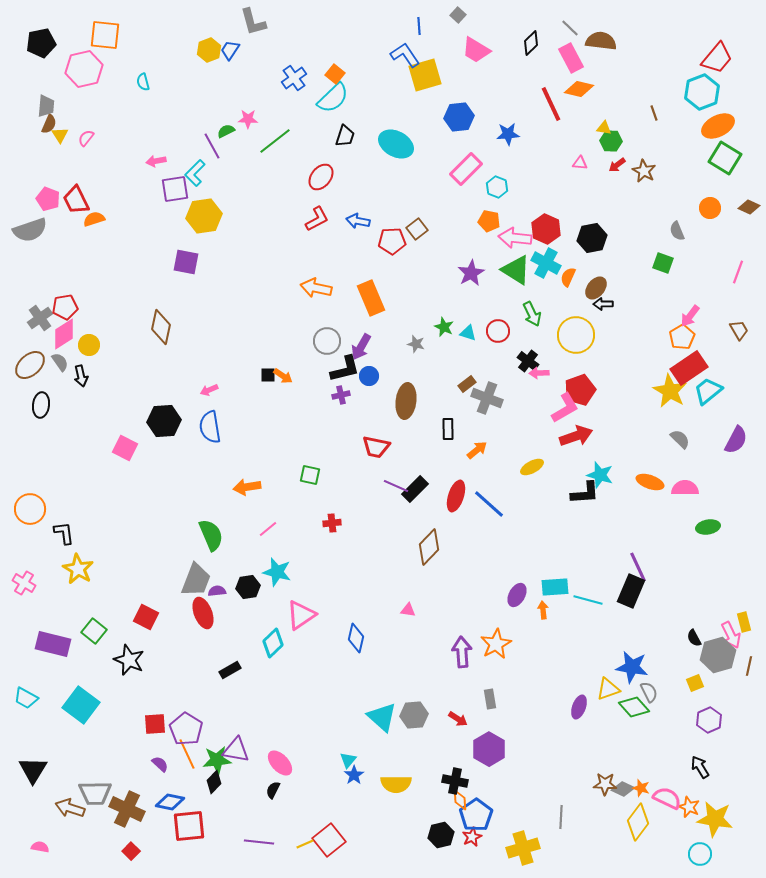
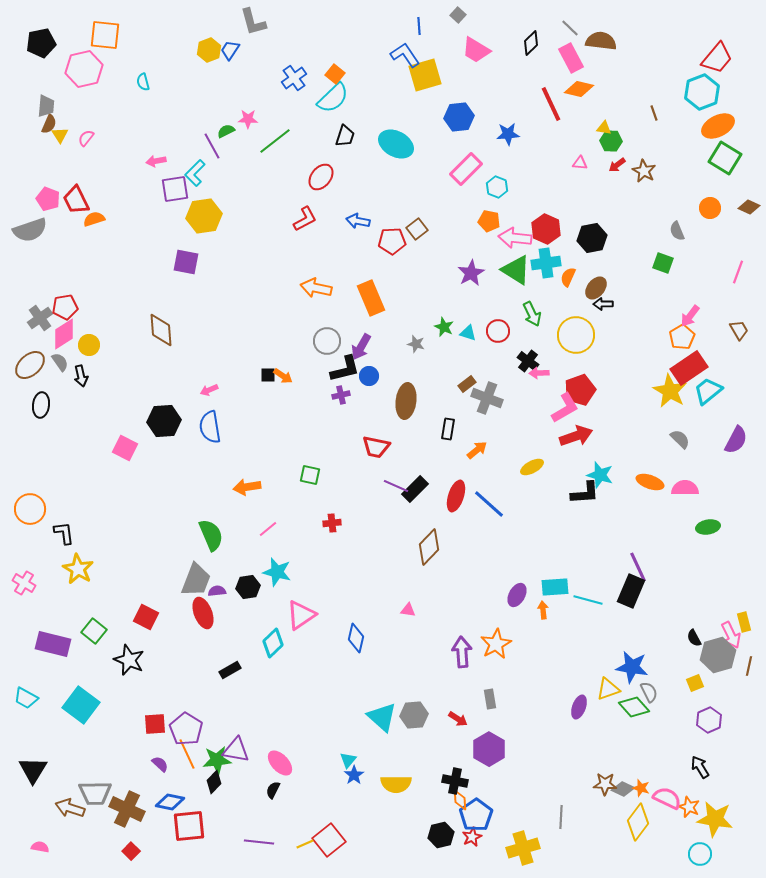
red L-shape at (317, 219): moved 12 px left
cyan cross at (546, 263): rotated 36 degrees counterclockwise
brown diamond at (161, 327): moved 3 px down; rotated 16 degrees counterclockwise
black rectangle at (448, 429): rotated 10 degrees clockwise
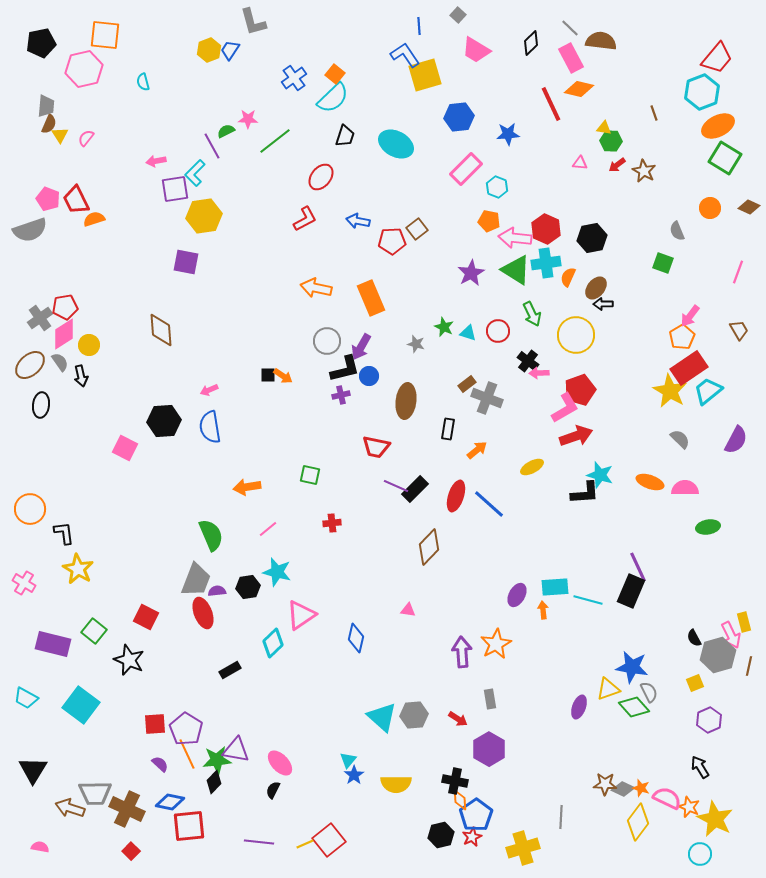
yellow star at (715, 819): rotated 18 degrees clockwise
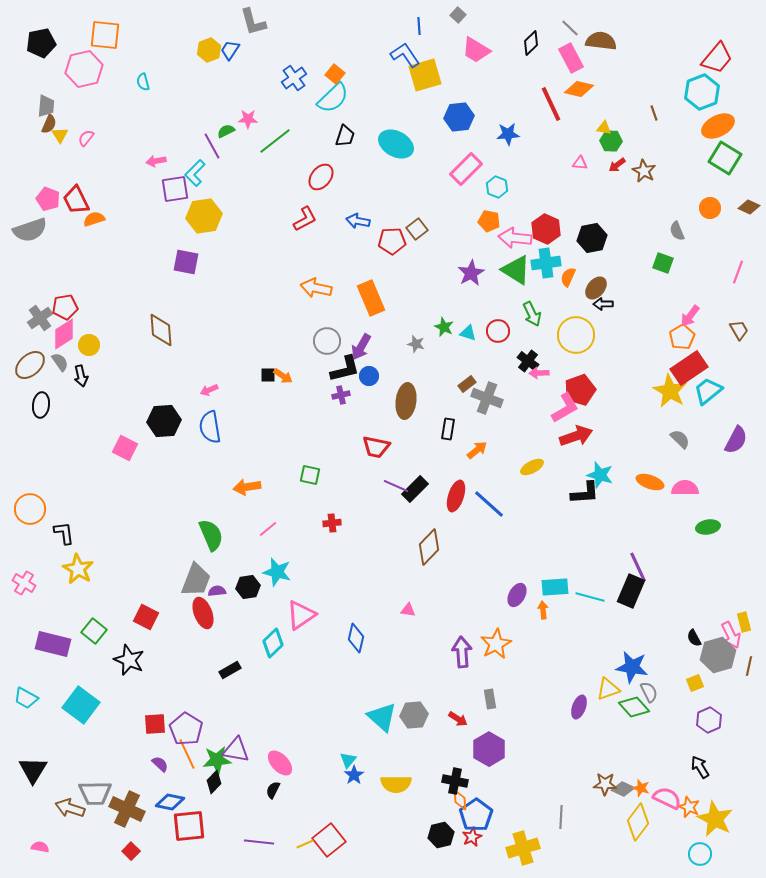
cyan line at (588, 600): moved 2 px right, 3 px up
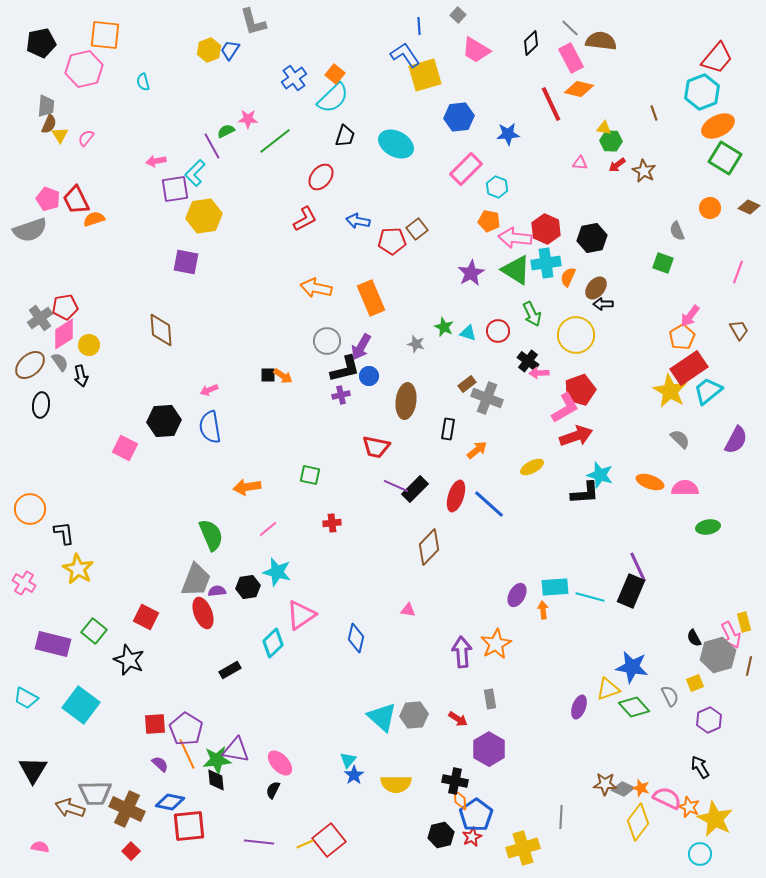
gray semicircle at (649, 692): moved 21 px right, 4 px down
black diamond at (214, 782): moved 2 px right, 2 px up; rotated 50 degrees counterclockwise
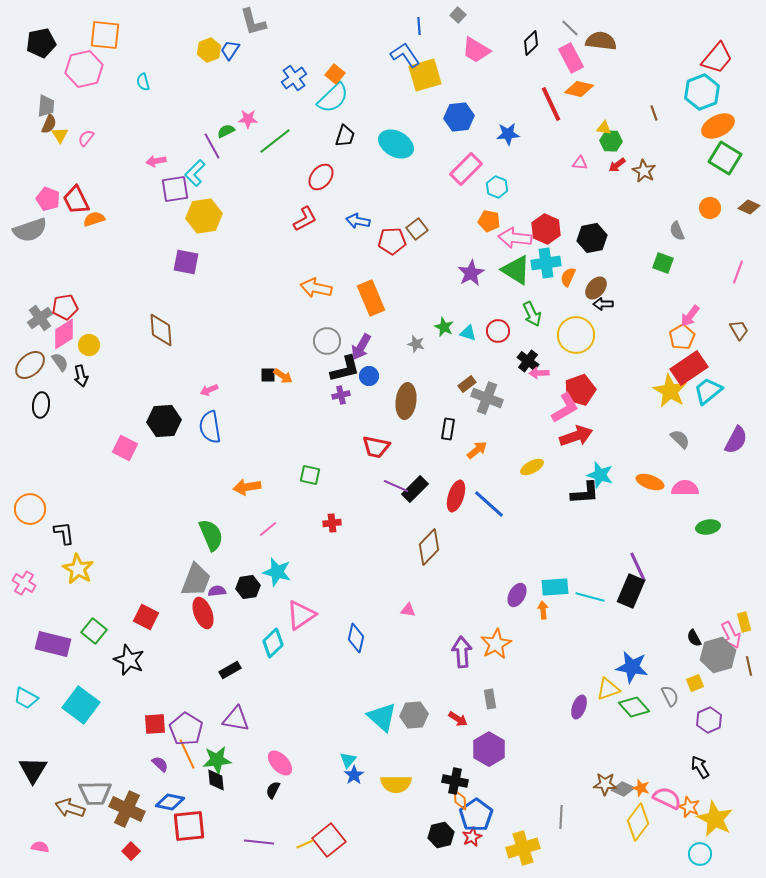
brown line at (749, 666): rotated 24 degrees counterclockwise
purple triangle at (236, 750): moved 31 px up
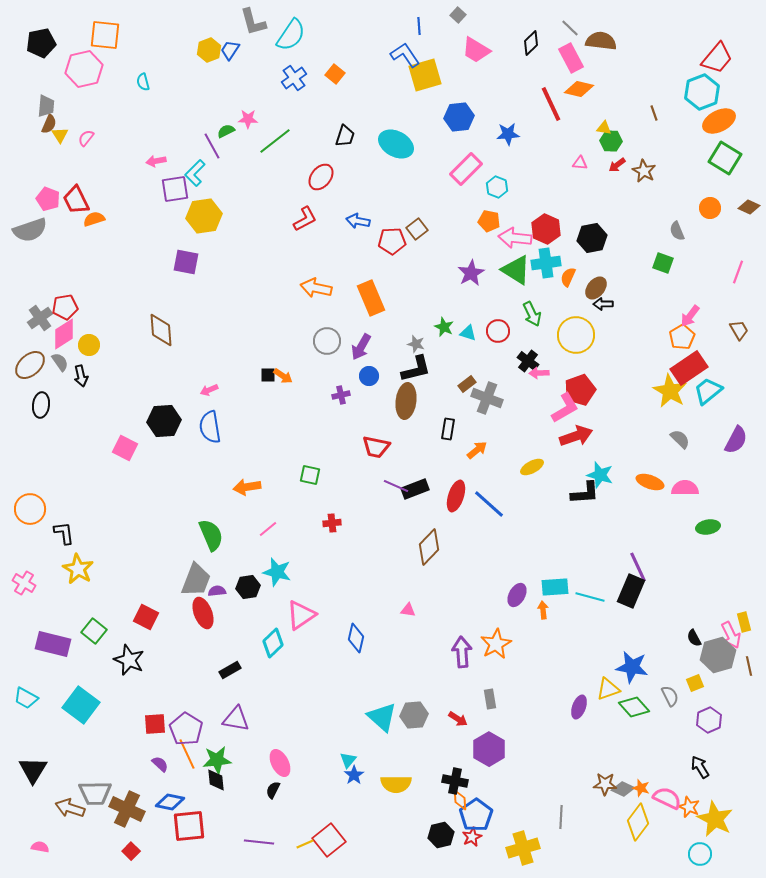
cyan semicircle at (333, 98): moved 42 px left, 63 px up; rotated 12 degrees counterclockwise
orange ellipse at (718, 126): moved 1 px right, 5 px up
black L-shape at (345, 369): moved 71 px right
black rectangle at (415, 489): rotated 24 degrees clockwise
pink ellipse at (280, 763): rotated 16 degrees clockwise
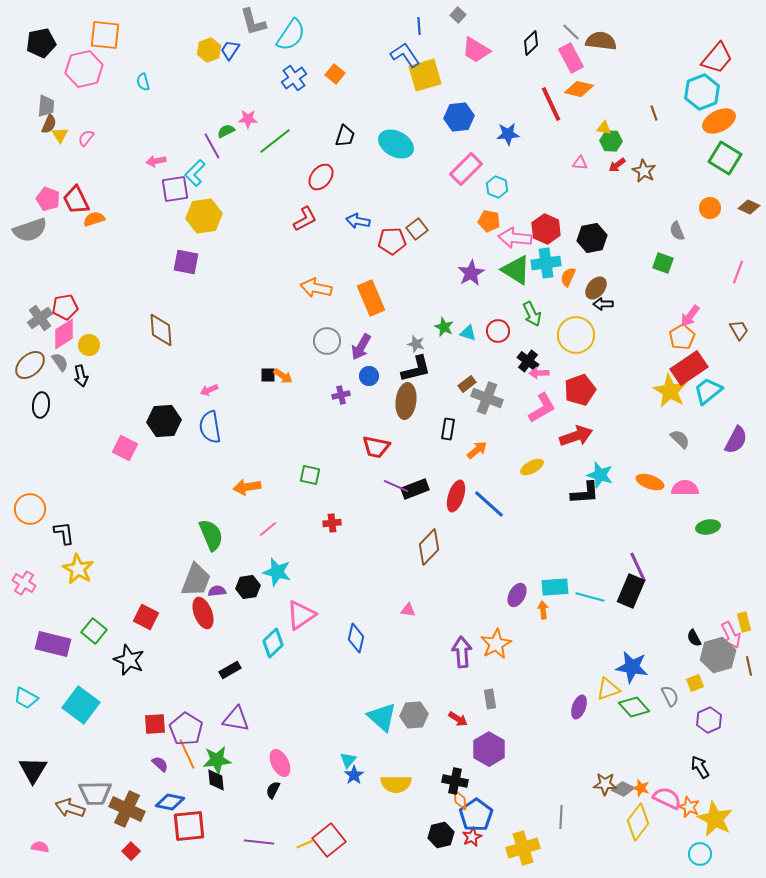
gray line at (570, 28): moved 1 px right, 4 px down
pink L-shape at (565, 408): moved 23 px left
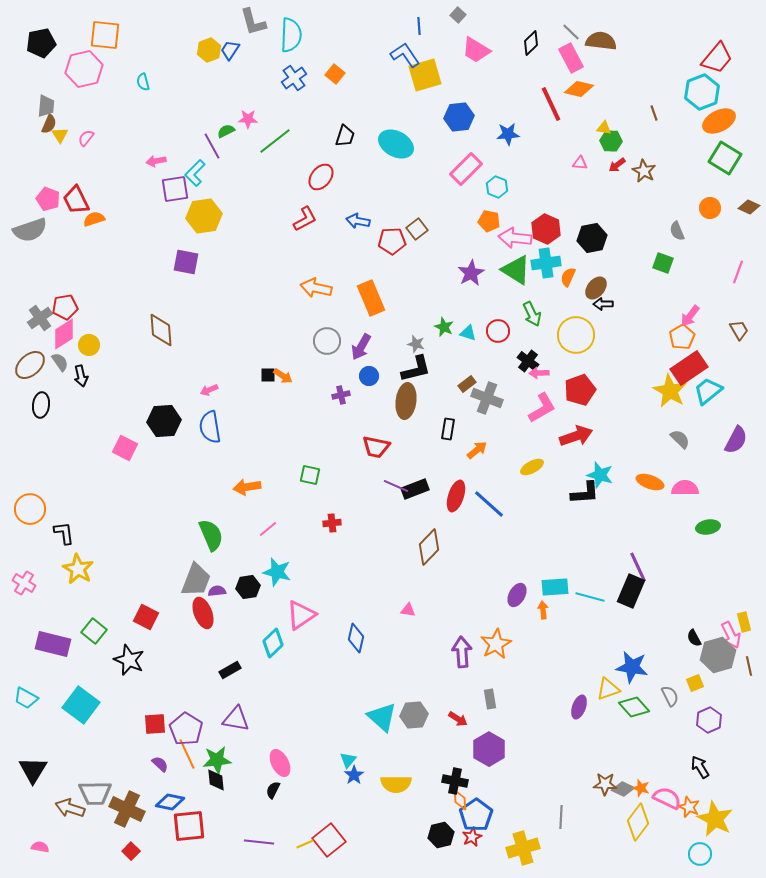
cyan semicircle at (291, 35): rotated 32 degrees counterclockwise
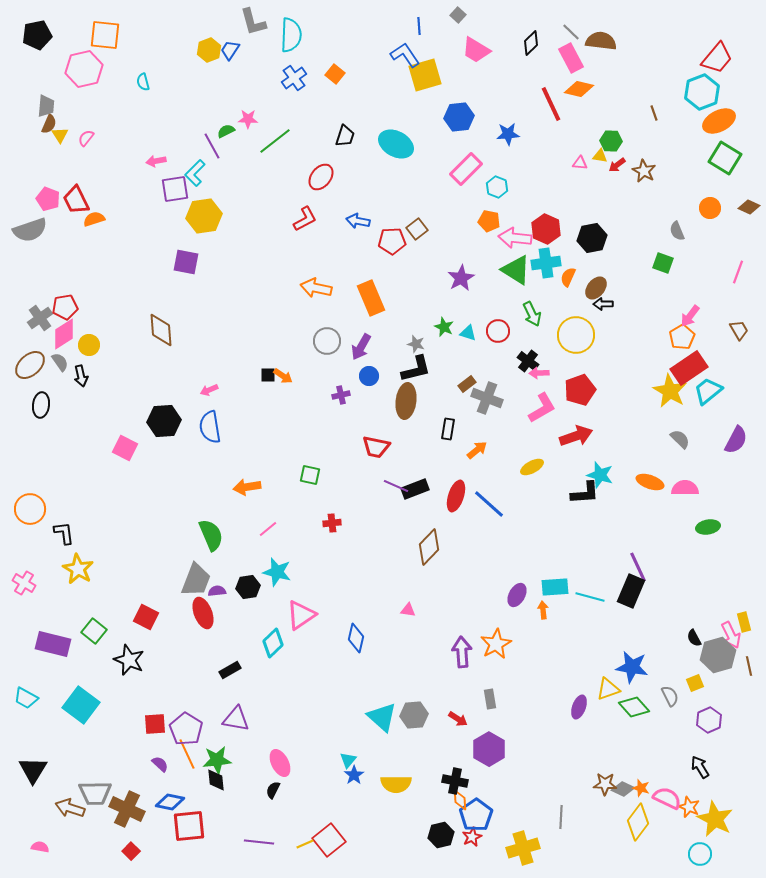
black pentagon at (41, 43): moved 4 px left, 8 px up
yellow triangle at (604, 128): moved 4 px left, 28 px down
purple star at (471, 273): moved 10 px left, 5 px down
